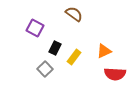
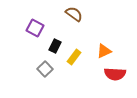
black rectangle: moved 2 px up
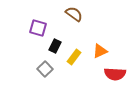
purple square: moved 3 px right; rotated 12 degrees counterclockwise
orange triangle: moved 4 px left
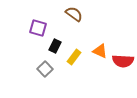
orange triangle: rotated 49 degrees clockwise
red semicircle: moved 8 px right, 13 px up
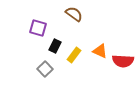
yellow rectangle: moved 2 px up
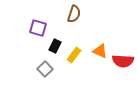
brown semicircle: rotated 72 degrees clockwise
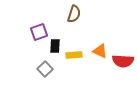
purple square: moved 1 px right, 4 px down; rotated 36 degrees counterclockwise
black rectangle: rotated 24 degrees counterclockwise
yellow rectangle: rotated 49 degrees clockwise
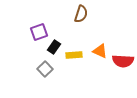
brown semicircle: moved 7 px right
black rectangle: moved 1 px left, 1 px down; rotated 32 degrees clockwise
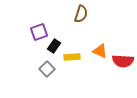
black rectangle: moved 1 px up
yellow rectangle: moved 2 px left, 2 px down
gray square: moved 2 px right
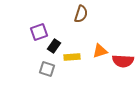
orange triangle: rotated 42 degrees counterclockwise
gray square: rotated 28 degrees counterclockwise
